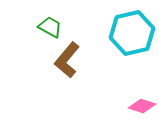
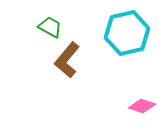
cyan hexagon: moved 5 px left
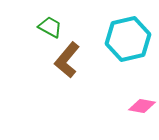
cyan hexagon: moved 1 px right, 6 px down
pink diamond: rotated 8 degrees counterclockwise
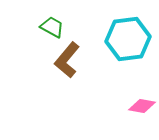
green trapezoid: moved 2 px right
cyan hexagon: rotated 6 degrees clockwise
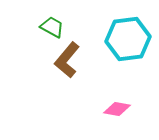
pink diamond: moved 25 px left, 3 px down
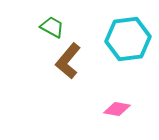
brown L-shape: moved 1 px right, 1 px down
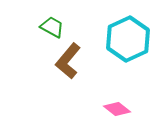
cyan hexagon: rotated 18 degrees counterclockwise
pink diamond: rotated 28 degrees clockwise
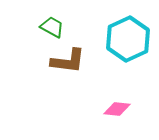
brown L-shape: rotated 123 degrees counterclockwise
pink diamond: rotated 32 degrees counterclockwise
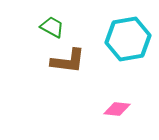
cyan hexagon: rotated 15 degrees clockwise
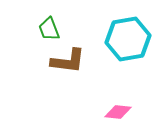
green trapezoid: moved 3 px left, 2 px down; rotated 140 degrees counterclockwise
pink diamond: moved 1 px right, 3 px down
